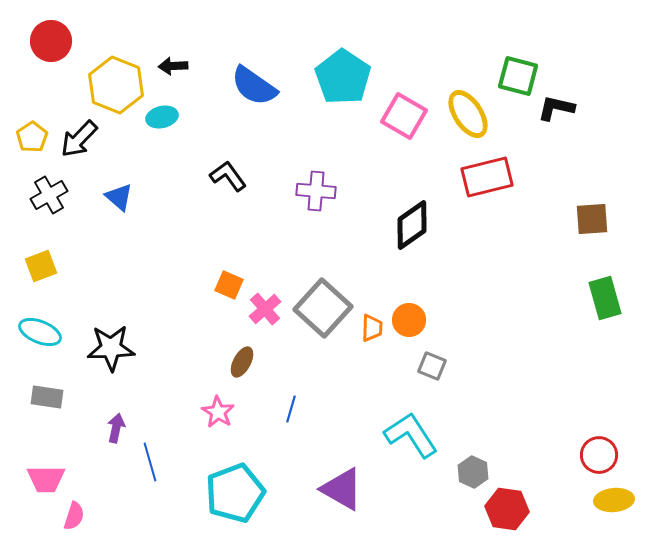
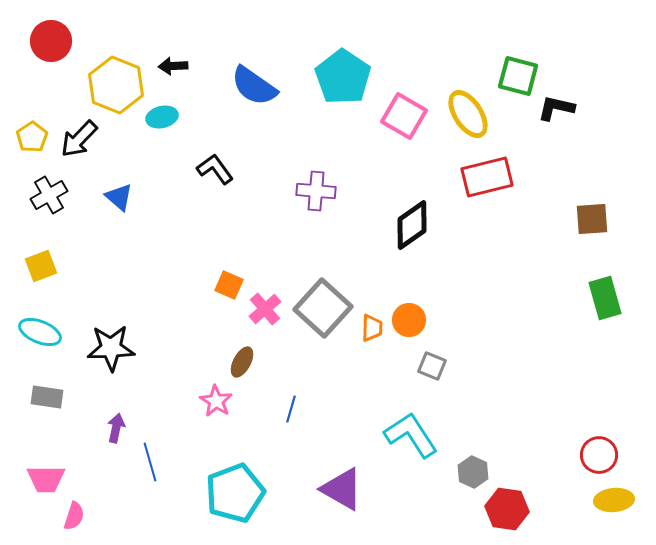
black L-shape at (228, 176): moved 13 px left, 7 px up
pink star at (218, 412): moved 2 px left, 11 px up
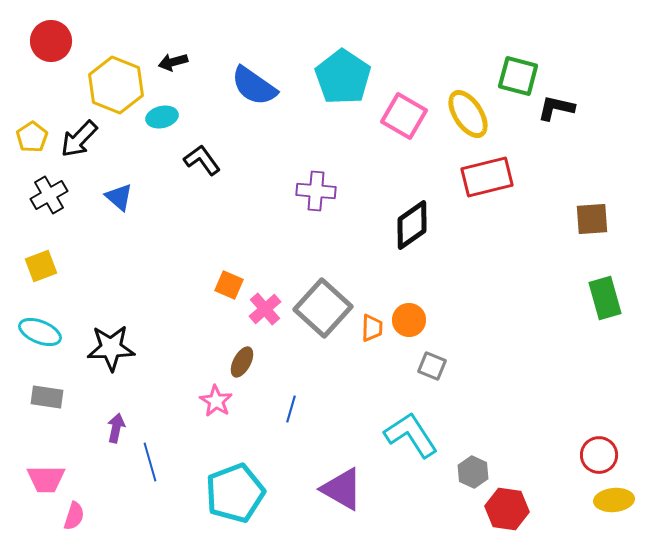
black arrow at (173, 66): moved 4 px up; rotated 12 degrees counterclockwise
black L-shape at (215, 169): moved 13 px left, 9 px up
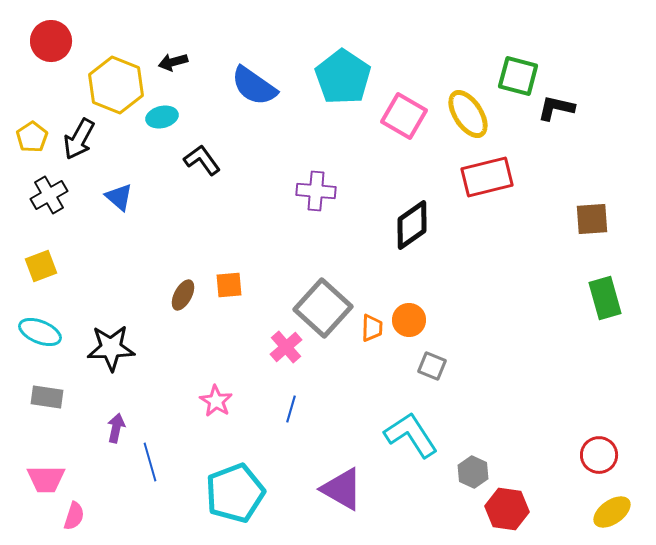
black arrow at (79, 139): rotated 15 degrees counterclockwise
orange square at (229, 285): rotated 28 degrees counterclockwise
pink cross at (265, 309): moved 21 px right, 38 px down
brown ellipse at (242, 362): moved 59 px left, 67 px up
yellow ellipse at (614, 500): moved 2 px left, 12 px down; rotated 30 degrees counterclockwise
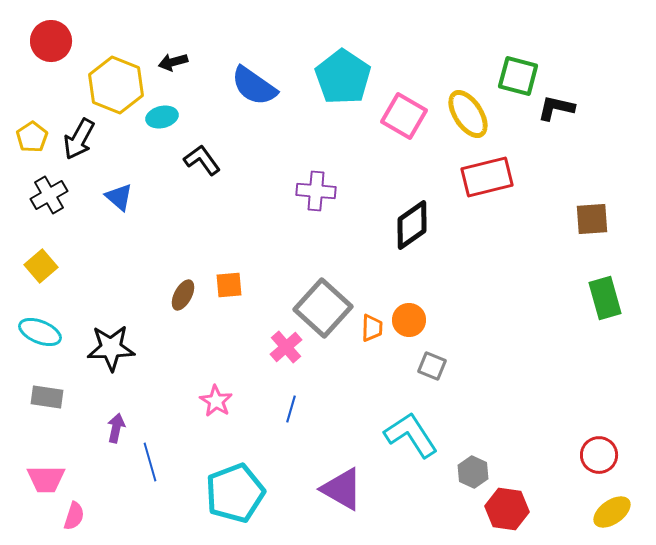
yellow square at (41, 266): rotated 20 degrees counterclockwise
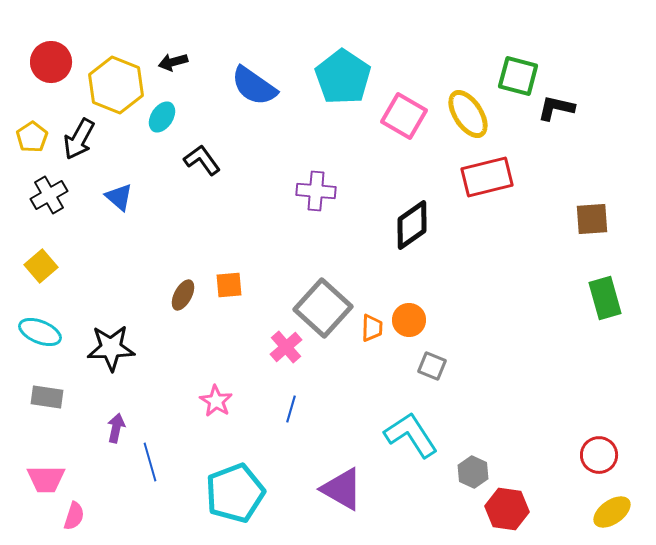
red circle at (51, 41): moved 21 px down
cyan ellipse at (162, 117): rotated 44 degrees counterclockwise
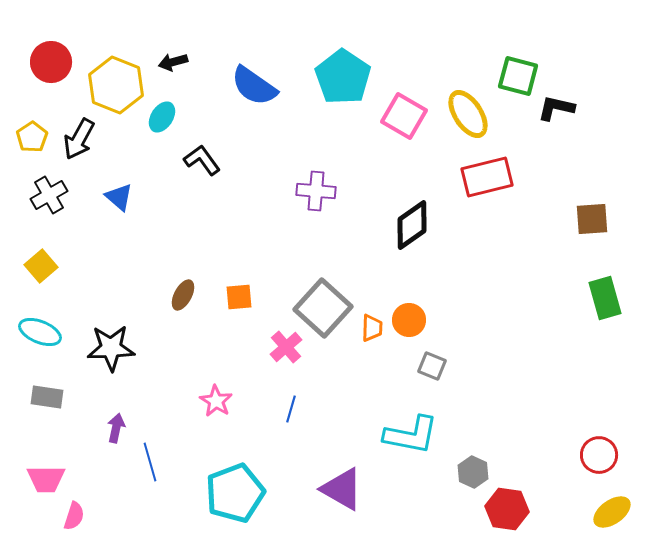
orange square at (229, 285): moved 10 px right, 12 px down
cyan L-shape at (411, 435): rotated 134 degrees clockwise
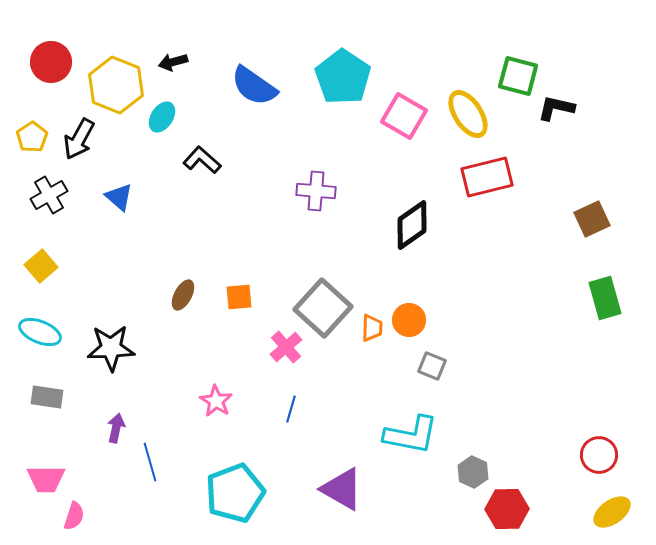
black L-shape at (202, 160): rotated 12 degrees counterclockwise
brown square at (592, 219): rotated 21 degrees counterclockwise
red hexagon at (507, 509): rotated 9 degrees counterclockwise
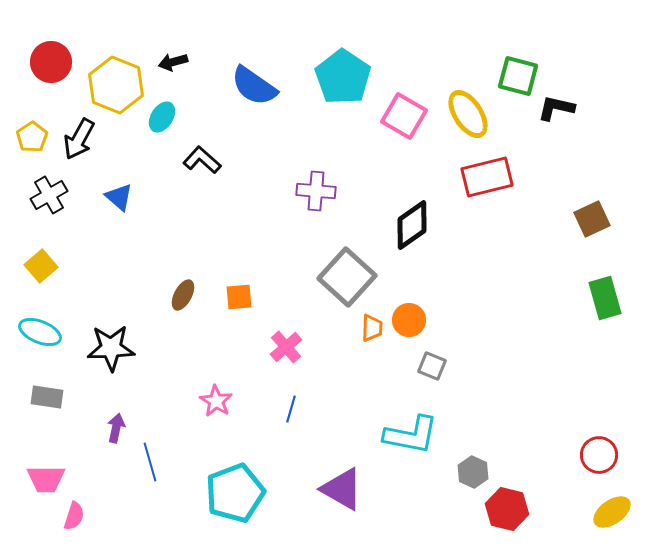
gray square at (323, 308): moved 24 px right, 31 px up
red hexagon at (507, 509): rotated 15 degrees clockwise
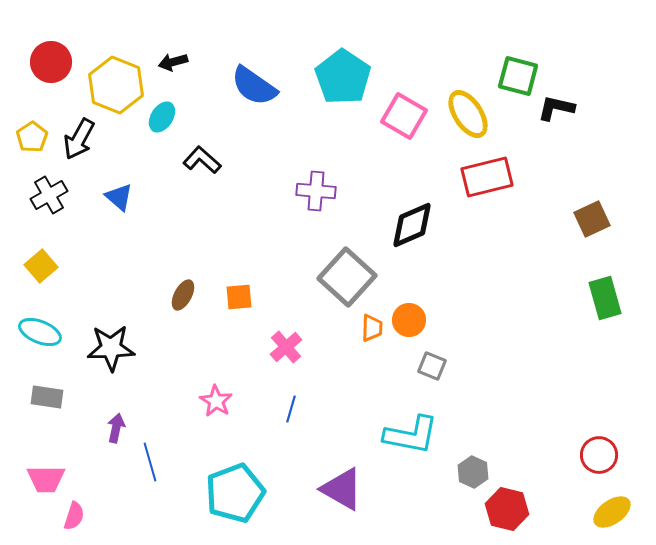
black diamond at (412, 225): rotated 12 degrees clockwise
